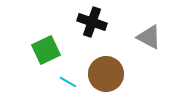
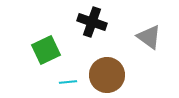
gray triangle: rotated 8 degrees clockwise
brown circle: moved 1 px right, 1 px down
cyan line: rotated 36 degrees counterclockwise
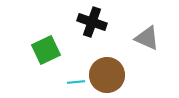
gray triangle: moved 2 px left, 1 px down; rotated 12 degrees counterclockwise
cyan line: moved 8 px right
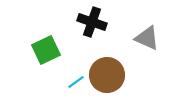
cyan line: rotated 30 degrees counterclockwise
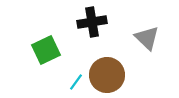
black cross: rotated 28 degrees counterclockwise
gray triangle: rotated 20 degrees clockwise
cyan line: rotated 18 degrees counterclockwise
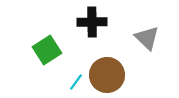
black cross: rotated 8 degrees clockwise
green square: moved 1 px right; rotated 8 degrees counterclockwise
